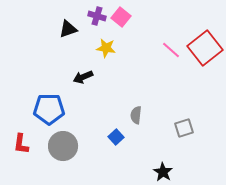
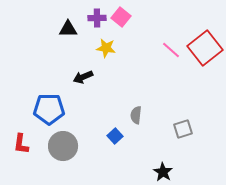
purple cross: moved 2 px down; rotated 18 degrees counterclockwise
black triangle: rotated 18 degrees clockwise
gray square: moved 1 px left, 1 px down
blue square: moved 1 px left, 1 px up
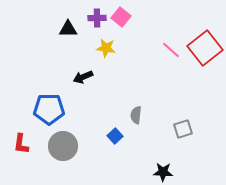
black star: rotated 30 degrees counterclockwise
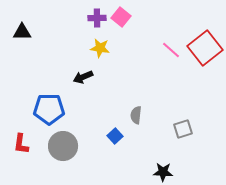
black triangle: moved 46 px left, 3 px down
yellow star: moved 6 px left
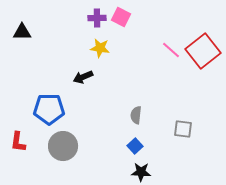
pink square: rotated 12 degrees counterclockwise
red square: moved 2 px left, 3 px down
gray square: rotated 24 degrees clockwise
blue square: moved 20 px right, 10 px down
red L-shape: moved 3 px left, 2 px up
black star: moved 22 px left
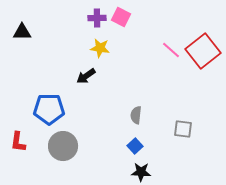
black arrow: moved 3 px right, 1 px up; rotated 12 degrees counterclockwise
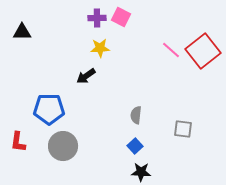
yellow star: rotated 12 degrees counterclockwise
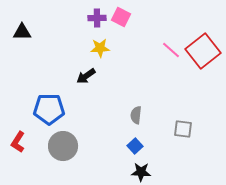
red L-shape: rotated 25 degrees clockwise
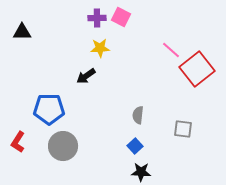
red square: moved 6 px left, 18 px down
gray semicircle: moved 2 px right
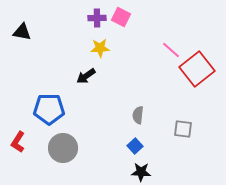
black triangle: rotated 12 degrees clockwise
gray circle: moved 2 px down
